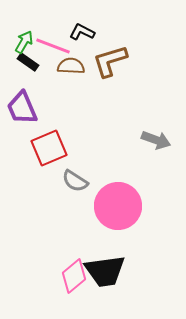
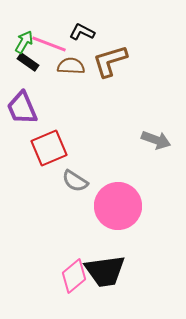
pink line: moved 4 px left, 2 px up
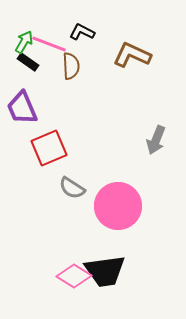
brown L-shape: moved 22 px right, 6 px up; rotated 42 degrees clockwise
brown semicircle: rotated 84 degrees clockwise
gray arrow: rotated 92 degrees clockwise
gray semicircle: moved 3 px left, 7 px down
pink diamond: rotated 72 degrees clockwise
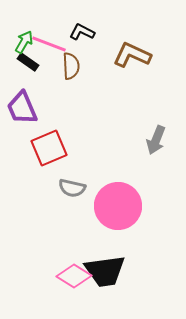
gray semicircle: rotated 20 degrees counterclockwise
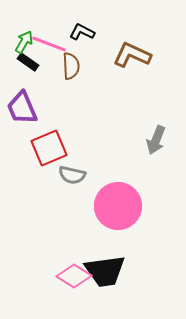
gray semicircle: moved 13 px up
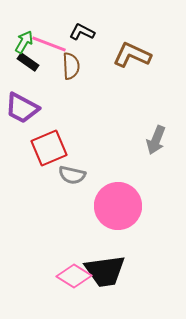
purple trapezoid: rotated 39 degrees counterclockwise
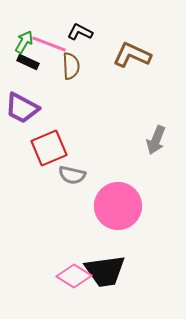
black L-shape: moved 2 px left
black rectangle: rotated 10 degrees counterclockwise
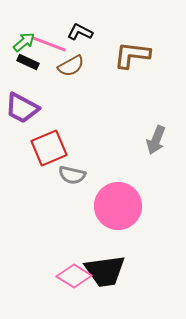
green arrow: rotated 20 degrees clockwise
brown L-shape: rotated 18 degrees counterclockwise
brown semicircle: rotated 64 degrees clockwise
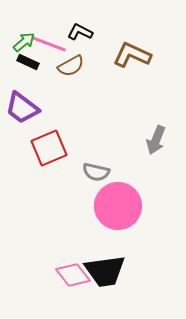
brown L-shape: rotated 18 degrees clockwise
purple trapezoid: rotated 9 degrees clockwise
gray semicircle: moved 24 px right, 3 px up
pink diamond: moved 1 px left, 1 px up; rotated 20 degrees clockwise
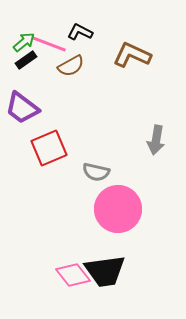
black rectangle: moved 2 px left, 2 px up; rotated 60 degrees counterclockwise
gray arrow: rotated 12 degrees counterclockwise
pink circle: moved 3 px down
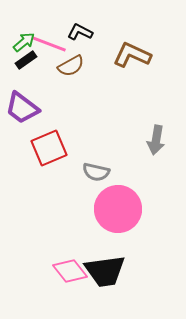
pink diamond: moved 3 px left, 4 px up
